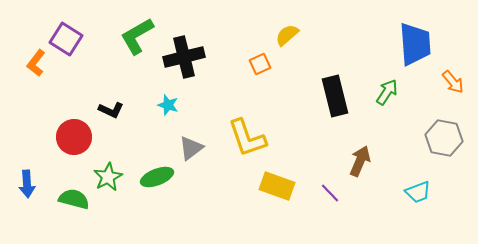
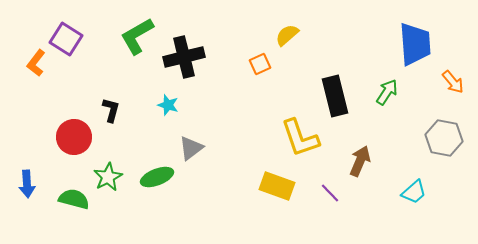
black L-shape: rotated 100 degrees counterclockwise
yellow L-shape: moved 53 px right
cyan trapezoid: moved 4 px left; rotated 20 degrees counterclockwise
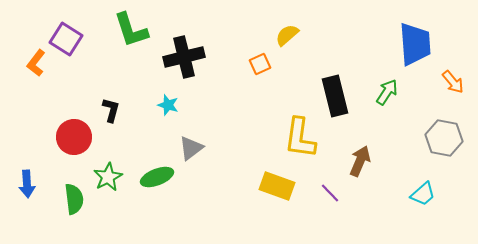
green L-shape: moved 6 px left, 6 px up; rotated 78 degrees counterclockwise
yellow L-shape: rotated 27 degrees clockwise
cyan trapezoid: moved 9 px right, 2 px down
green semicircle: rotated 68 degrees clockwise
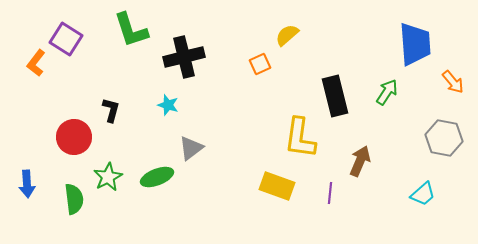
purple line: rotated 50 degrees clockwise
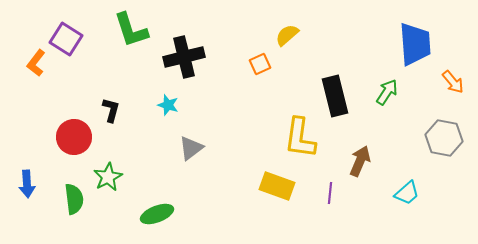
green ellipse: moved 37 px down
cyan trapezoid: moved 16 px left, 1 px up
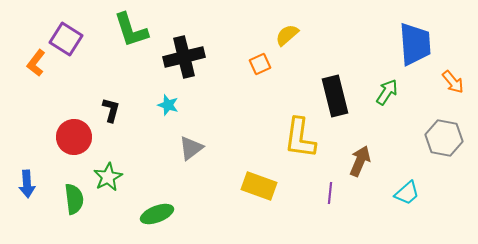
yellow rectangle: moved 18 px left
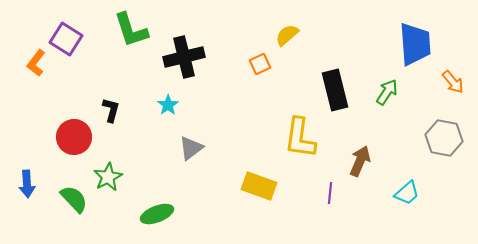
black rectangle: moved 6 px up
cyan star: rotated 20 degrees clockwise
green semicircle: rotated 36 degrees counterclockwise
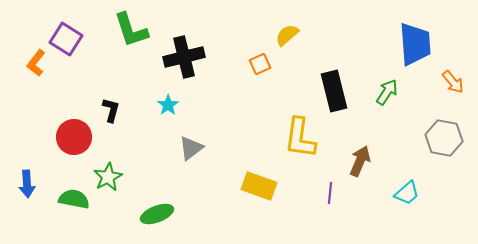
black rectangle: moved 1 px left, 1 px down
green semicircle: rotated 36 degrees counterclockwise
